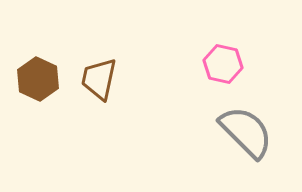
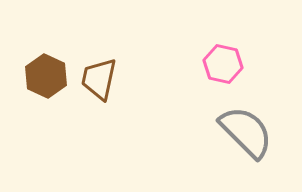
brown hexagon: moved 8 px right, 3 px up
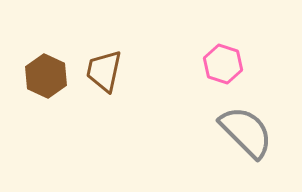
pink hexagon: rotated 6 degrees clockwise
brown trapezoid: moved 5 px right, 8 px up
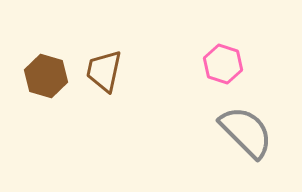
brown hexagon: rotated 9 degrees counterclockwise
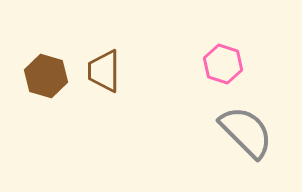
brown trapezoid: rotated 12 degrees counterclockwise
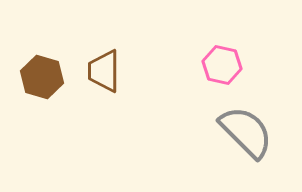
pink hexagon: moved 1 px left, 1 px down; rotated 6 degrees counterclockwise
brown hexagon: moved 4 px left, 1 px down
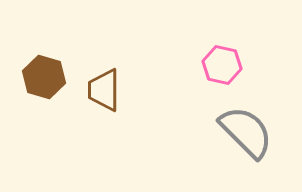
brown trapezoid: moved 19 px down
brown hexagon: moved 2 px right
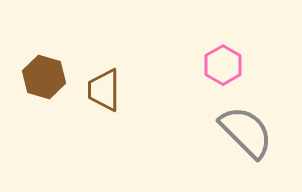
pink hexagon: moved 1 px right; rotated 18 degrees clockwise
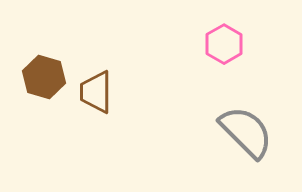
pink hexagon: moved 1 px right, 21 px up
brown trapezoid: moved 8 px left, 2 px down
